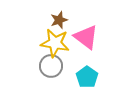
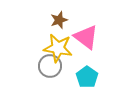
yellow star: moved 3 px right, 5 px down
gray circle: moved 1 px left
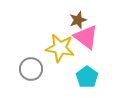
brown star: moved 19 px right
yellow star: moved 2 px right
gray circle: moved 19 px left, 3 px down
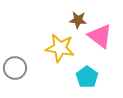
brown star: rotated 24 degrees clockwise
pink triangle: moved 14 px right, 1 px up
gray circle: moved 16 px left, 1 px up
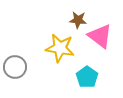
gray circle: moved 1 px up
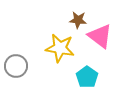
gray circle: moved 1 px right, 1 px up
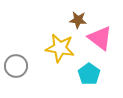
pink triangle: moved 2 px down
cyan pentagon: moved 2 px right, 3 px up
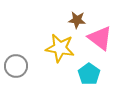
brown star: moved 1 px left
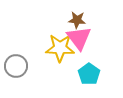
pink triangle: moved 21 px left; rotated 16 degrees clockwise
yellow star: rotated 8 degrees counterclockwise
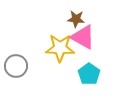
brown star: moved 1 px left, 1 px up
pink triangle: moved 4 px right, 1 px up; rotated 24 degrees counterclockwise
